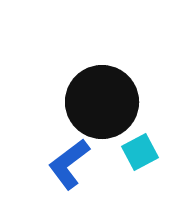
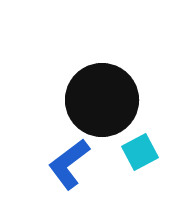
black circle: moved 2 px up
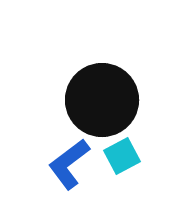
cyan square: moved 18 px left, 4 px down
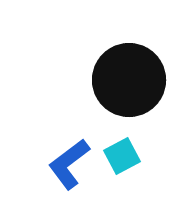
black circle: moved 27 px right, 20 px up
